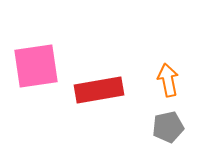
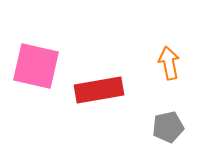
pink square: rotated 21 degrees clockwise
orange arrow: moved 1 px right, 17 px up
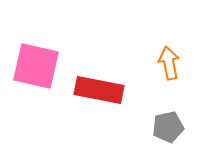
red rectangle: rotated 21 degrees clockwise
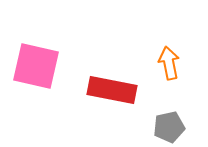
red rectangle: moved 13 px right
gray pentagon: moved 1 px right
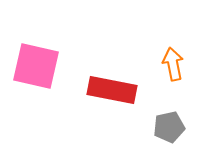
orange arrow: moved 4 px right, 1 px down
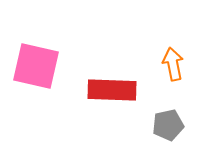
red rectangle: rotated 9 degrees counterclockwise
gray pentagon: moved 1 px left, 2 px up
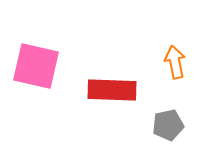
orange arrow: moved 2 px right, 2 px up
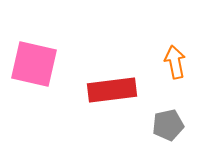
pink square: moved 2 px left, 2 px up
red rectangle: rotated 9 degrees counterclockwise
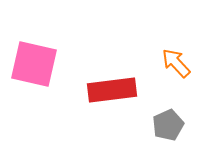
orange arrow: moved 1 px right, 1 px down; rotated 32 degrees counterclockwise
gray pentagon: rotated 12 degrees counterclockwise
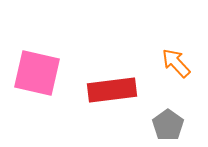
pink square: moved 3 px right, 9 px down
gray pentagon: rotated 12 degrees counterclockwise
